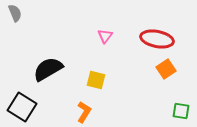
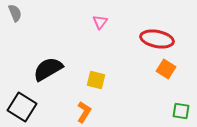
pink triangle: moved 5 px left, 14 px up
orange square: rotated 24 degrees counterclockwise
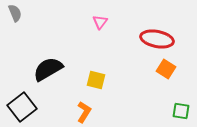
black square: rotated 20 degrees clockwise
